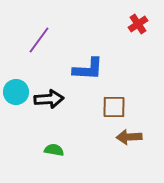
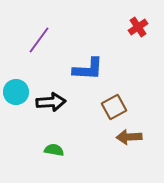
red cross: moved 3 px down
black arrow: moved 2 px right, 3 px down
brown square: rotated 30 degrees counterclockwise
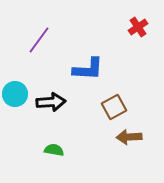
cyan circle: moved 1 px left, 2 px down
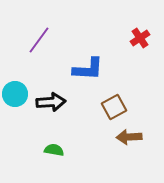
red cross: moved 2 px right, 11 px down
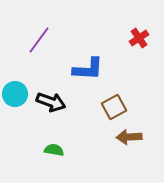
red cross: moved 1 px left
black arrow: rotated 24 degrees clockwise
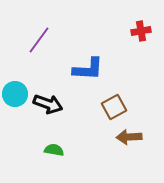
red cross: moved 2 px right, 7 px up; rotated 24 degrees clockwise
black arrow: moved 3 px left, 2 px down
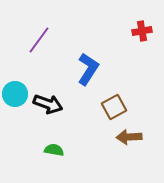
red cross: moved 1 px right
blue L-shape: rotated 60 degrees counterclockwise
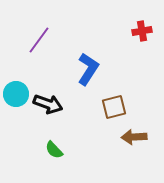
cyan circle: moved 1 px right
brown square: rotated 15 degrees clockwise
brown arrow: moved 5 px right
green semicircle: rotated 144 degrees counterclockwise
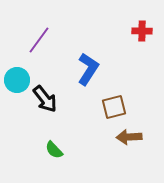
red cross: rotated 12 degrees clockwise
cyan circle: moved 1 px right, 14 px up
black arrow: moved 3 px left, 5 px up; rotated 32 degrees clockwise
brown arrow: moved 5 px left
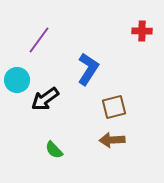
black arrow: rotated 92 degrees clockwise
brown arrow: moved 17 px left, 3 px down
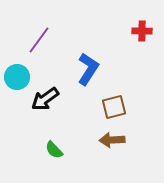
cyan circle: moved 3 px up
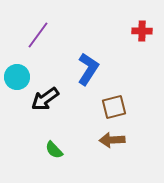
purple line: moved 1 px left, 5 px up
